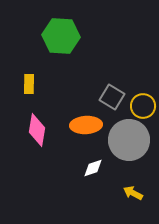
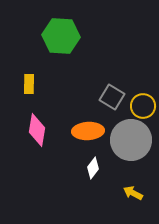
orange ellipse: moved 2 px right, 6 px down
gray circle: moved 2 px right
white diamond: rotated 35 degrees counterclockwise
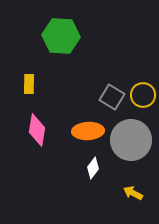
yellow circle: moved 11 px up
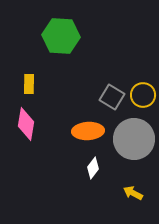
pink diamond: moved 11 px left, 6 px up
gray circle: moved 3 px right, 1 px up
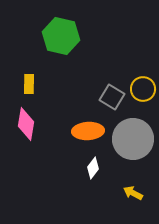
green hexagon: rotated 9 degrees clockwise
yellow circle: moved 6 px up
gray circle: moved 1 px left
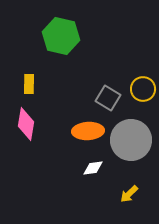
gray square: moved 4 px left, 1 px down
gray circle: moved 2 px left, 1 px down
white diamond: rotated 45 degrees clockwise
yellow arrow: moved 4 px left, 1 px down; rotated 72 degrees counterclockwise
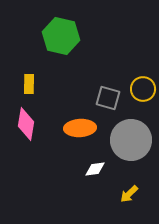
gray square: rotated 15 degrees counterclockwise
orange ellipse: moved 8 px left, 3 px up
white diamond: moved 2 px right, 1 px down
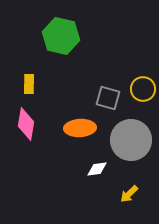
white diamond: moved 2 px right
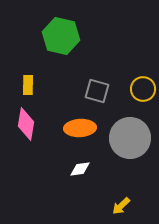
yellow rectangle: moved 1 px left, 1 px down
gray square: moved 11 px left, 7 px up
gray circle: moved 1 px left, 2 px up
white diamond: moved 17 px left
yellow arrow: moved 8 px left, 12 px down
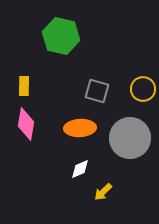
yellow rectangle: moved 4 px left, 1 px down
white diamond: rotated 15 degrees counterclockwise
yellow arrow: moved 18 px left, 14 px up
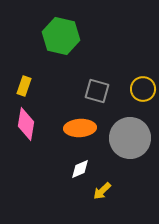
yellow rectangle: rotated 18 degrees clockwise
yellow arrow: moved 1 px left, 1 px up
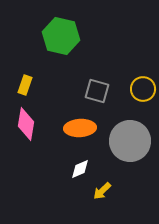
yellow rectangle: moved 1 px right, 1 px up
gray circle: moved 3 px down
